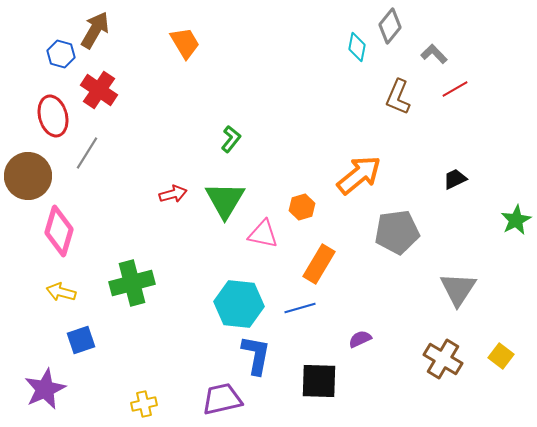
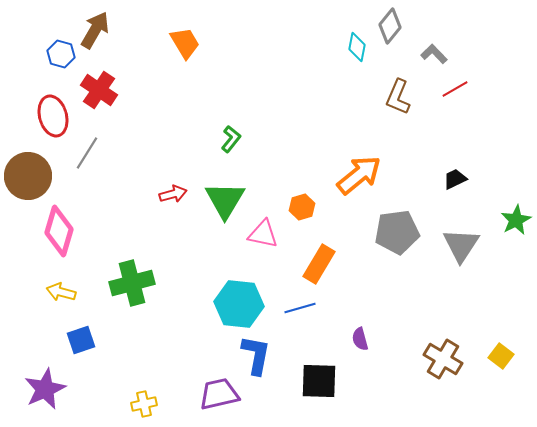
gray triangle: moved 3 px right, 44 px up
purple semicircle: rotated 80 degrees counterclockwise
purple trapezoid: moved 3 px left, 5 px up
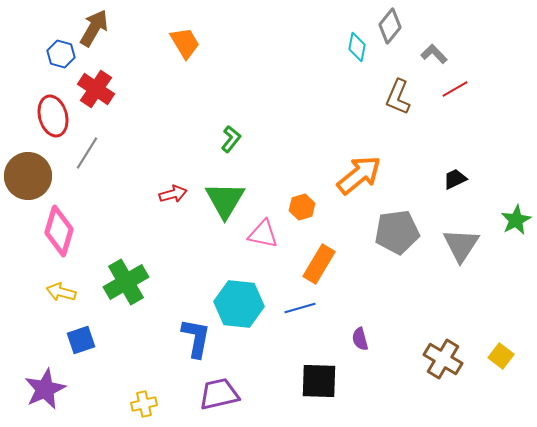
brown arrow: moved 1 px left, 2 px up
red cross: moved 3 px left, 1 px up
green cross: moved 6 px left, 1 px up; rotated 15 degrees counterclockwise
blue L-shape: moved 60 px left, 17 px up
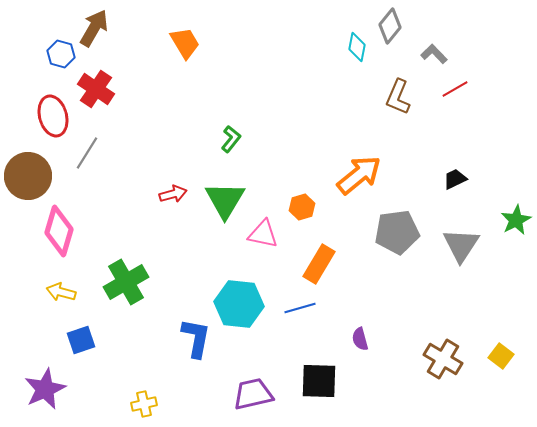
purple trapezoid: moved 34 px right
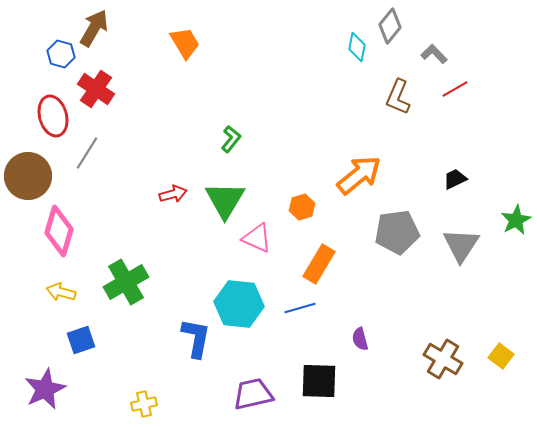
pink triangle: moved 6 px left, 4 px down; rotated 12 degrees clockwise
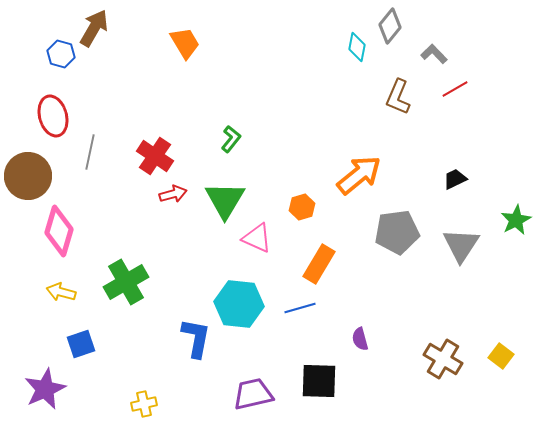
red cross: moved 59 px right, 67 px down
gray line: moved 3 px right, 1 px up; rotated 20 degrees counterclockwise
blue square: moved 4 px down
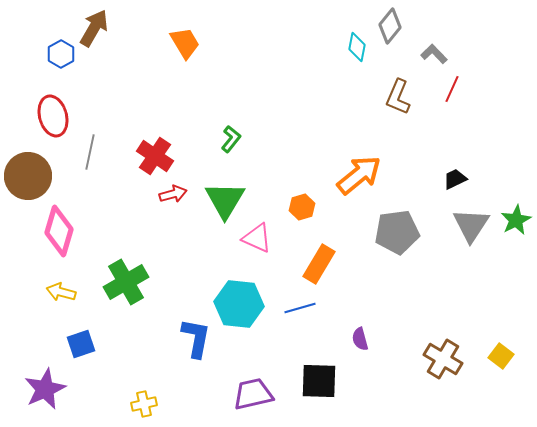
blue hexagon: rotated 16 degrees clockwise
red line: moved 3 px left; rotated 36 degrees counterclockwise
gray triangle: moved 10 px right, 20 px up
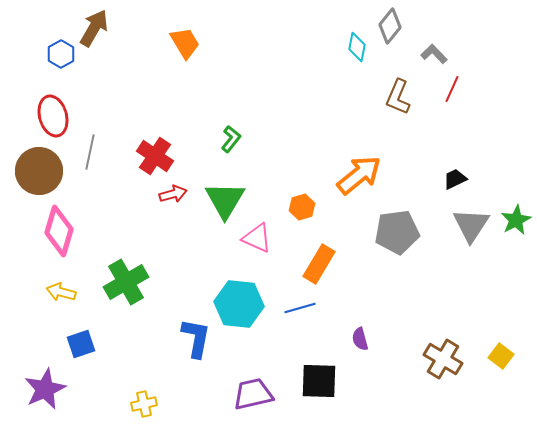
brown circle: moved 11 px right, 5 px up
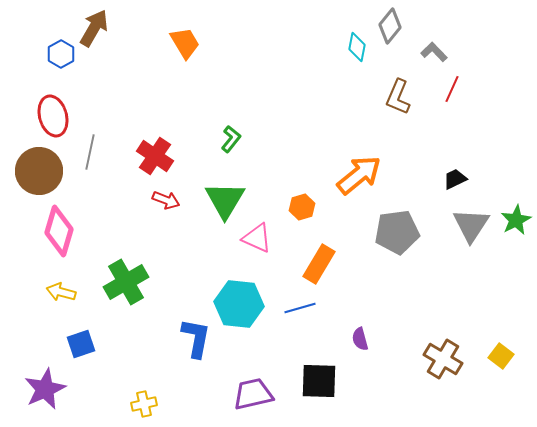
gray L-shape: moved 2 px up
red arrow: moved 7 px left, 6 px down; rotated 36 degrees clockwise
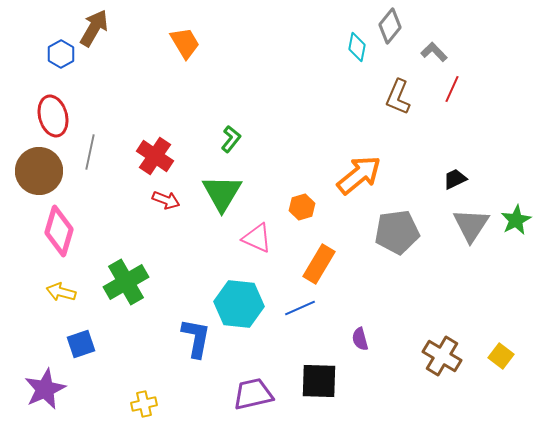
green triangle: moved 3 px left, 7 px up
blue line: rotated 8 degrees counterclockwise
brown cross: moved 1 px left, 3 px up
